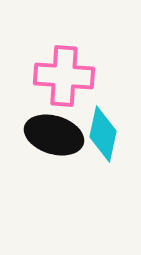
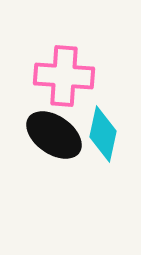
black ellipse: rotated 18 degrees clockwise
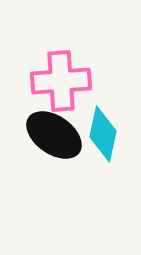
pink cross: moved 3 px left, 5 px down; rotated 8 degrees counterclockwise
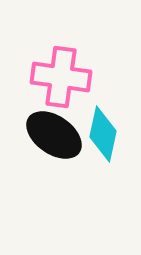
pink cross: moved 4 px up; rotated 12 degrees clockwise
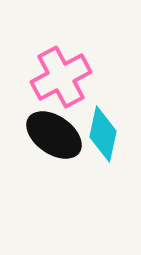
pink cross: rotated 36 degrees counterclockwise
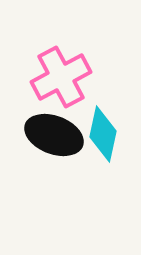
black ellipse: rotated 14 degrees counterclockwise
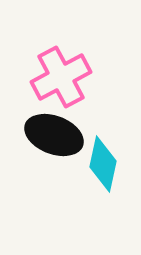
cyan diamond: moved 30 px down
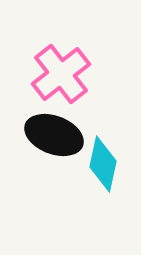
pink cross: moved 3 px up; rotated 10 degrees counterclockwise
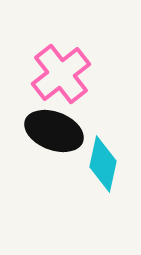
black ellipse: moved 4 px up
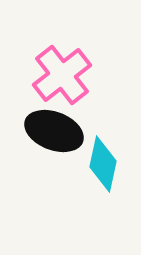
pink cross: moved 1 px right, 1 px down
